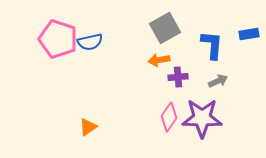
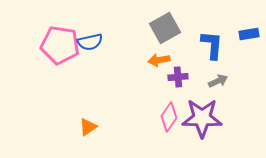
pink pentagon: moved 2 px right, 6 px down; rotated 9 degrees counterclockwise
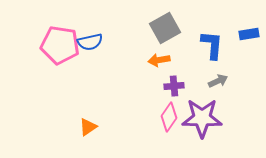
purple cross: moved 4 px left, 9 px down
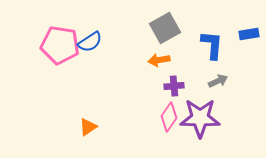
blue semicircle: rotated 20 degrees counterclockwise
purple star: moved 2 px left
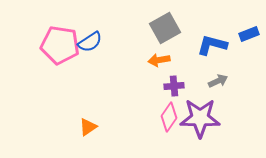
blue rectangle: rotated 12 degrees counterclockwise
blue L-shape: rotated 80 degrees counterclockwise
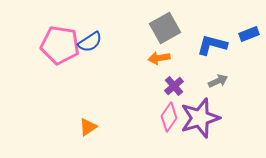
orange arrow: moved 2 px up
purple cross: rotated 36 degrees counterclockwise
purple star: rotated 18 degrees counterclockwise
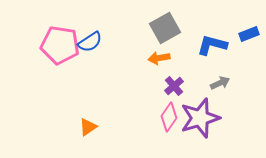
gray arrow: moved 2 px right, 2 px down
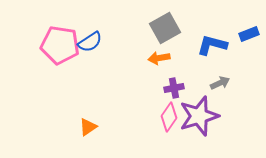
purple cross: moved 2 px down; rotated 30 degrees clockwise
purple star: moved 1 px left, 2 px up
